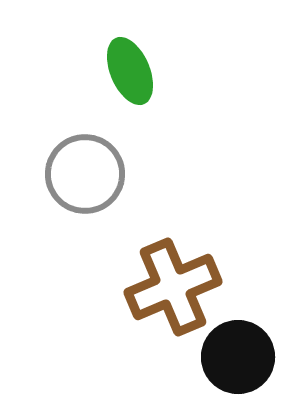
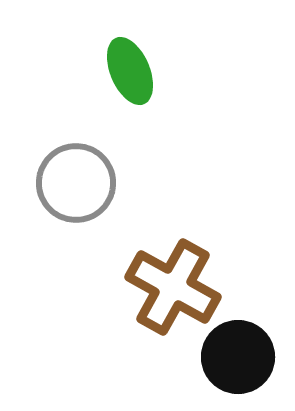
gray circle: moved 9 px left, 9 px down
brown cross: rotated 38 degrees counterclockwise
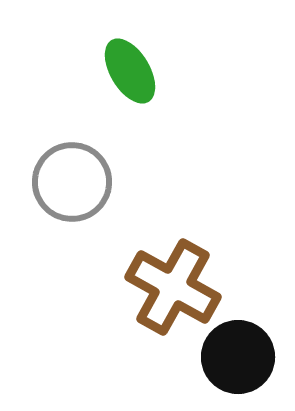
green ellipse: rotated 8 degrees counterclockwise
gray circle: moved 4 px left, 1 px up
